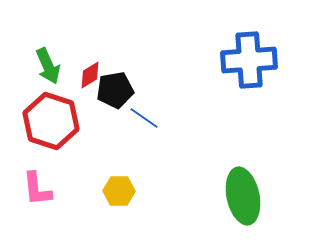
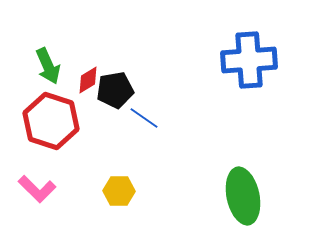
red diamond: moved 2 px left, 5 px down
pink L-shape: rotated 39 degrees counterclockwise
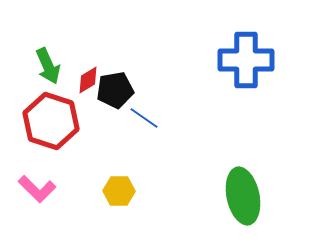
blue cross: moved 3 px left; rotated 4 degrees clockwise
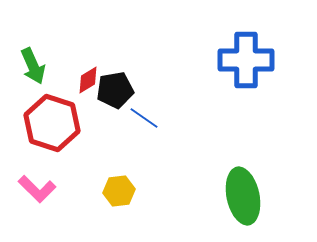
green arrow: moved 15 px left
red hexagon: moved 1 px right, 2 px down
yellow hexagon: rotated 8 degrees counterclockwise
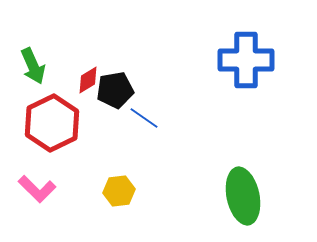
red hexagon: rotated 16 degrees clockwise
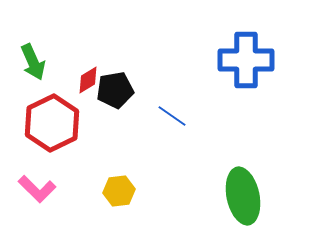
green arrow: moved 4 px up
blue line: moved 28 px right, 2 px up
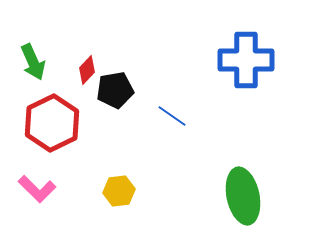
red diamond: moved 1 px left, 10 px up; rotated 16 degrees counterclockwise
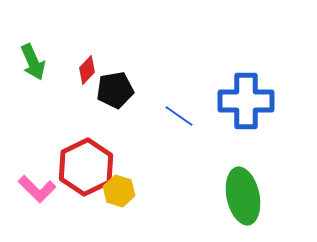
blue cross: moved 41 px down
blue line: moved 7 px right
red hexagon: moved 34 px right, 44 px down
yellow hexagon: rotated 24 degrees clockwise
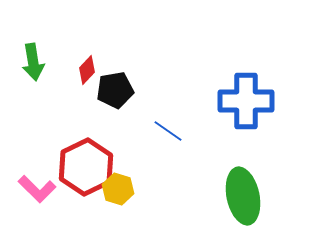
green arrow: rotated 15 degrees clockwise
blue line: moved 11 px left, 15 px down
yellow hexagon: moved 1 px left, 2 px up
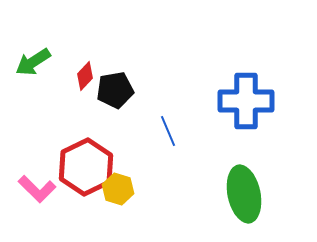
green arrow: rotated 66 degrees clockwise
red diamond: moved 2 px left, 6 px down
blue line: rotated 32 degrees clockwise
green ellipse: moved 1 px right, 2 px up
